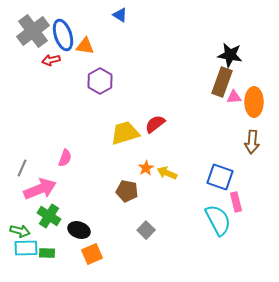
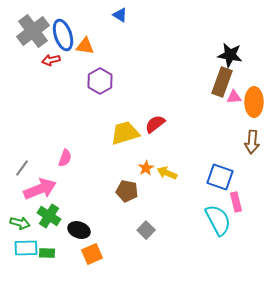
gray line: rotated 12 degrees clockwise
green arrow: moved 8 px up
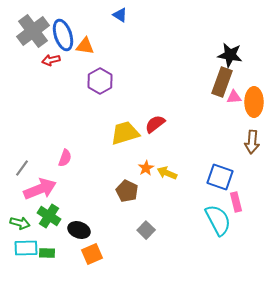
brown pentagon: rotated 15 degrees clockwise
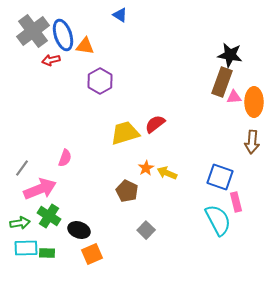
green arrow: rotated 24 degrees counterclockwise
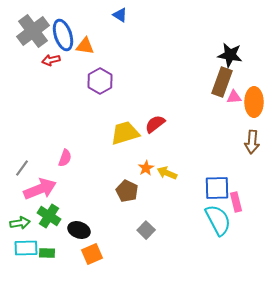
blue square: moved 3 px left, 11 px down; rotated 20 degrees counterclockwise
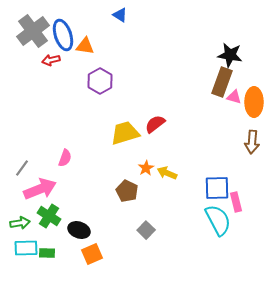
pink triangle: rotated 21 degrees clockwise
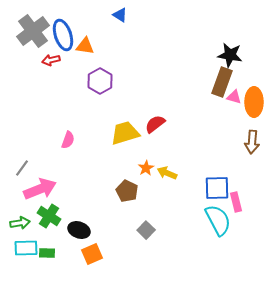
pink semicircle: moved 3 px right, 18 px up
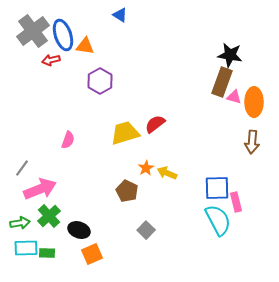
green cross: rotated 15 degrees clockwise
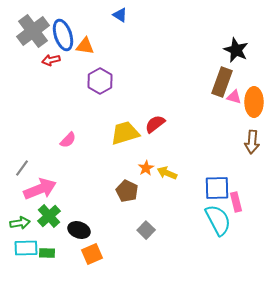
black star: moved 6 px right, 5 px up; rotated 15 degrees clockwise
pink semicircle: rotated 24 degrees clockwise
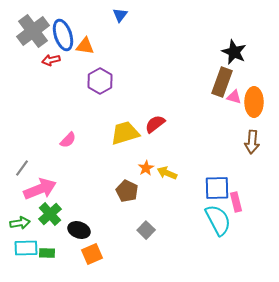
blue triangle: rotated 35 degrees clockwise
black star: moved 2 px left, 2 px down
green cross: moved 1 px right, 2 px up
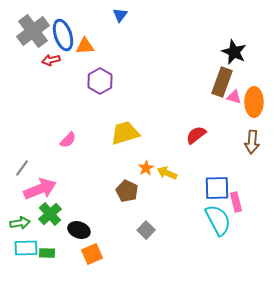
orange triangle: rotated 12 degrees counterclockwise
red semicircle: moved 41 px right, 11 px down
